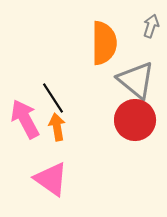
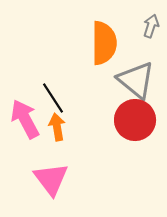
pink triangle: rotated 18 degrees clockwise
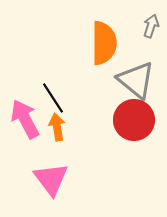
red circle: moved 1 px left
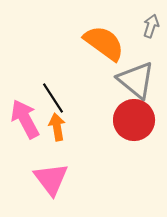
orange semicircle: rotated 54 degrees counterclockwise
